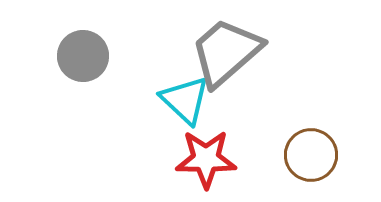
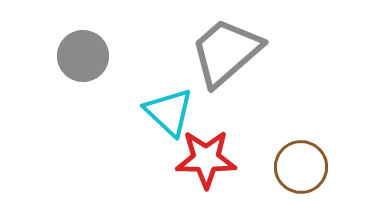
cyan triangle: moved 16 px left, 12 px down
brown circle: moved 10 px left, 12 px down
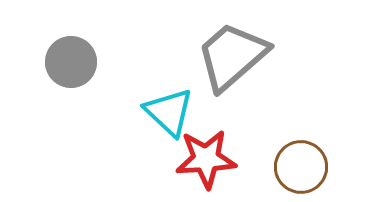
gray trapezoid: moved 6 px right, 4 px down
gray circle: moved 12 px left, 6 px down
red star: rotated 4 degrees counterclockwise
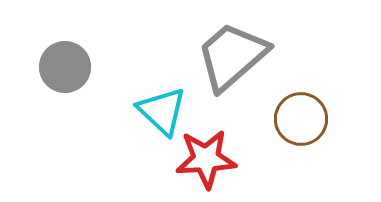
gray circle: moved 6 px left, 5 px down
cyan triangle: moved 7 px left, 1 px up
brown circle: moved 48 px up
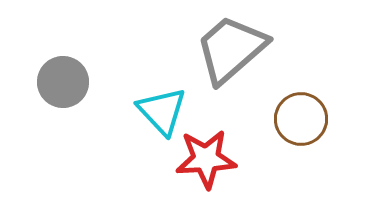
gray trapezoid: moved 1 px left, 7 px up
gray circle: moved 2 px left, 15 px down
cyan triangle: rotated 4 degrees clockwise
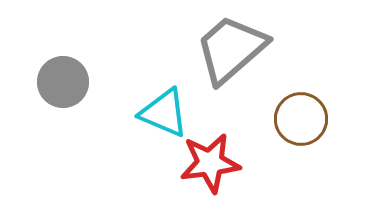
cyan triangle: moved 2 px right, 2 px down; rotated 24 degrees counterclockwise
red star: moved 4 px right, 4 px down; rotated 4 degrees counterclockwise
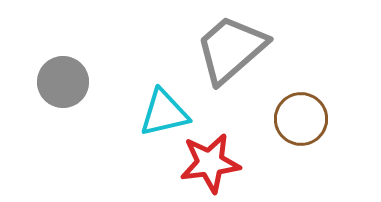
cyan triangle: rotated 36 degrees counterclockwise
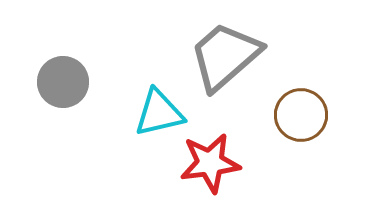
gray trapezoid: moved 6 px left, 7 px down
cyan triangle: moved 5 px left
brown circle: moved 4 px up
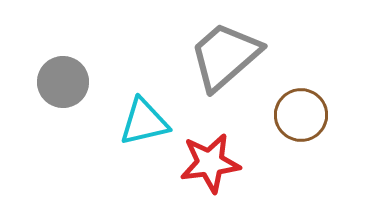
cyan triangle: moved 15 px left, 9 px down
